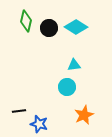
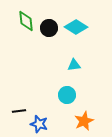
green diamond: rotated 20 degrees counterclockwise
cyan circle: moved 8 px down
orange star: moved 6 px down
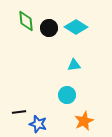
black line: moved 1 px down
blue star: moved 1 px left
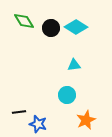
green diamond: moved 2 px left; rotated 25 degrees counterclockwise
black circle: moved 2 px right
orange star: moved 2 px right, 1 px up
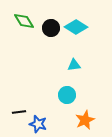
orange star: moved 1 px left
